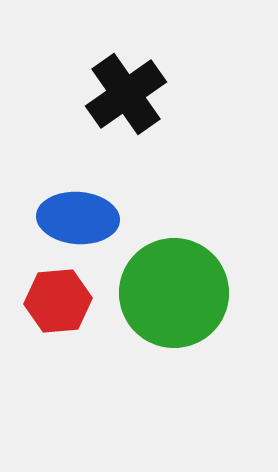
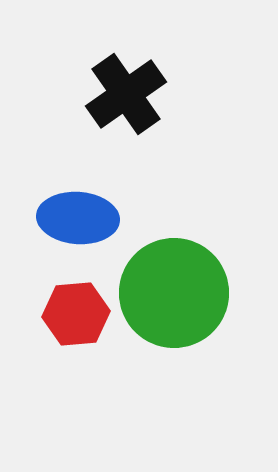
red hexagon: moved 18 px right, 13 px down
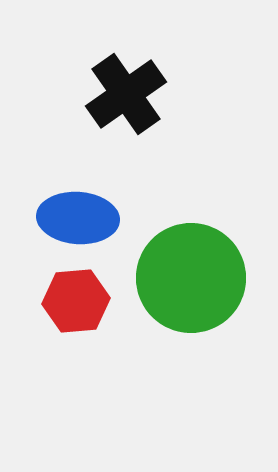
green circle: moved 17 px right, 15 px up
red hexagon: moved 13 px up
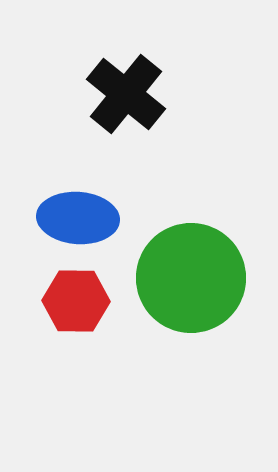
black cross: rotated 16 degrees counterclockwise
red hexagon: rotated 6 degrees clockwise
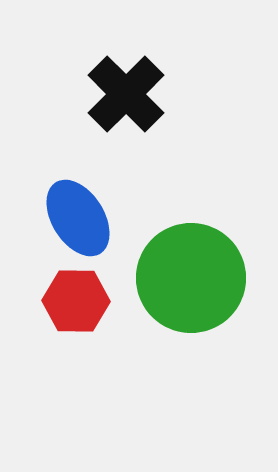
black cross: rotated 6 degrees clockwise
blue ellipse: rotated 54 degrees clockwise
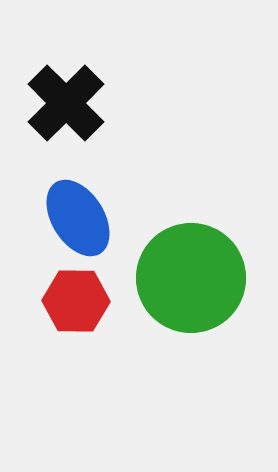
black cross: moved 60 px left, 9 px down
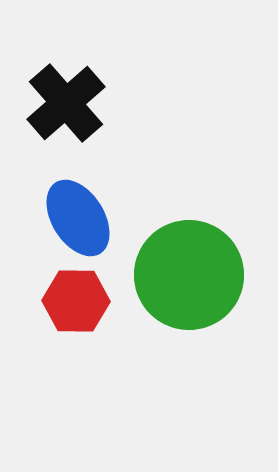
black cross: rotated 4 degrees clockwise
green circle: moved 2 px left, 3 px up
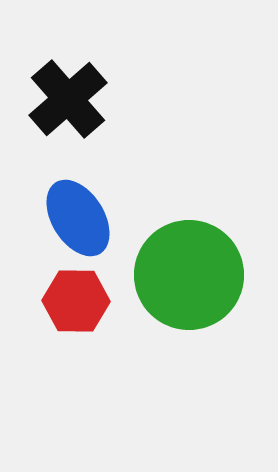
black cross: moved 2 px right, 4 px up
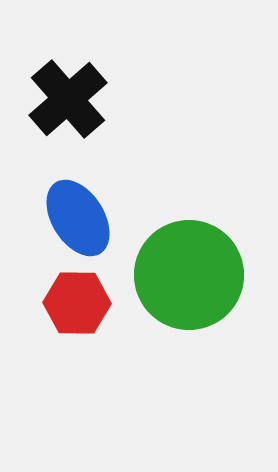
red hexagon: moved 1 px right, 2 px down
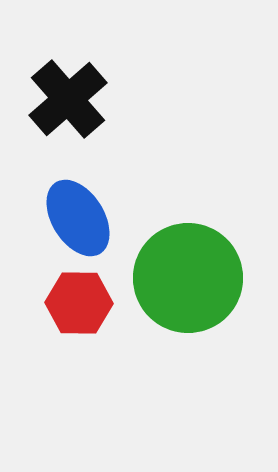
green circle: moved 1 px left, 3 px down
red hexagon: moved 2 px right
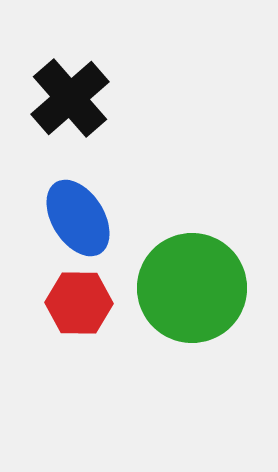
black cross: moved 2 px right, 1 px up
green circle: moved 4 px right, 10 px down
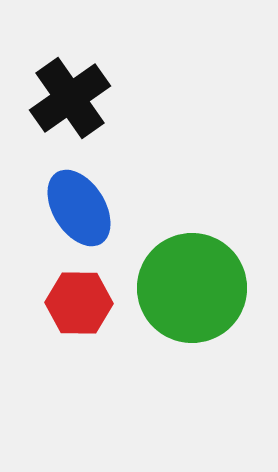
black cross: rotated 6 degrees clockwise
blue ellipse: moved 1 px right, 10 px up
